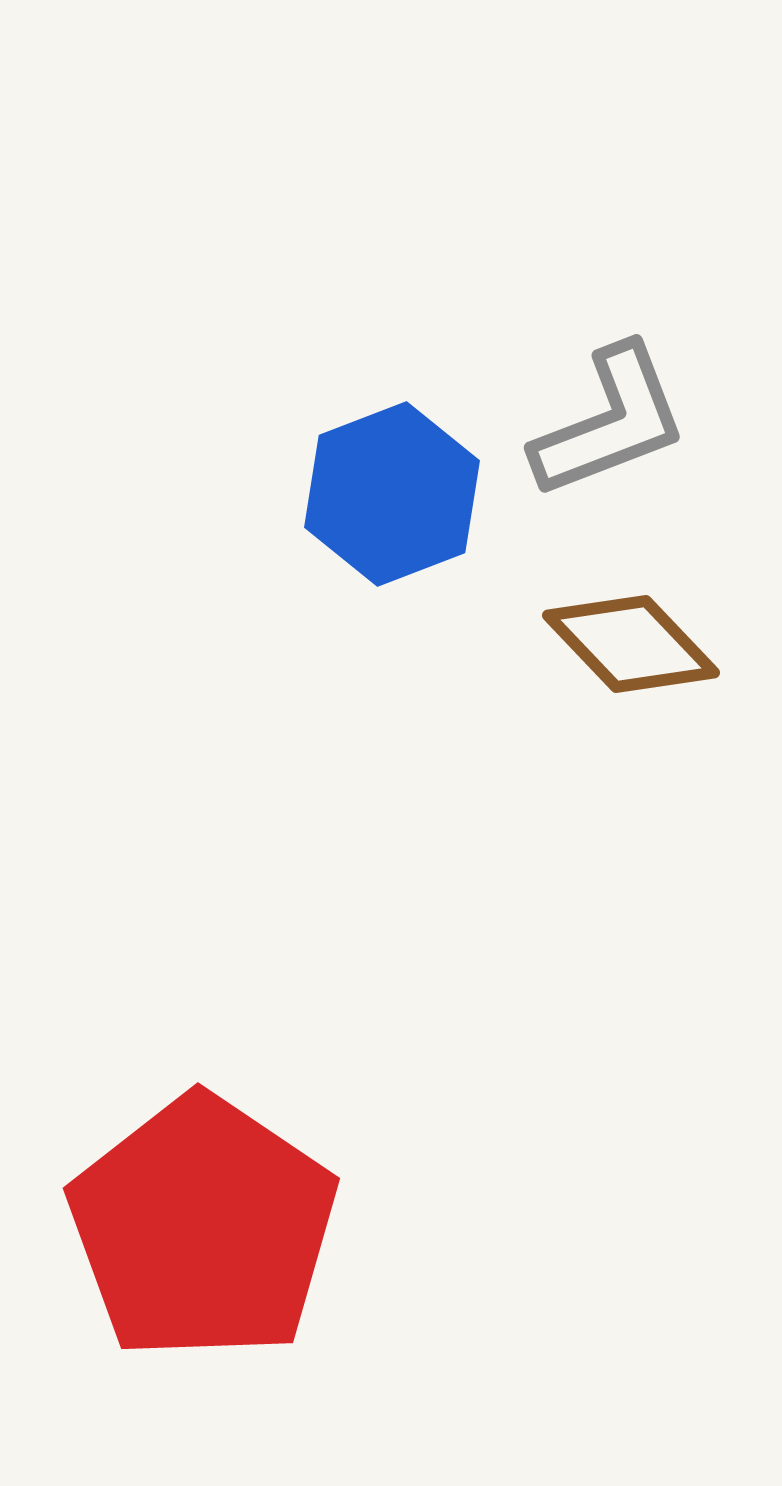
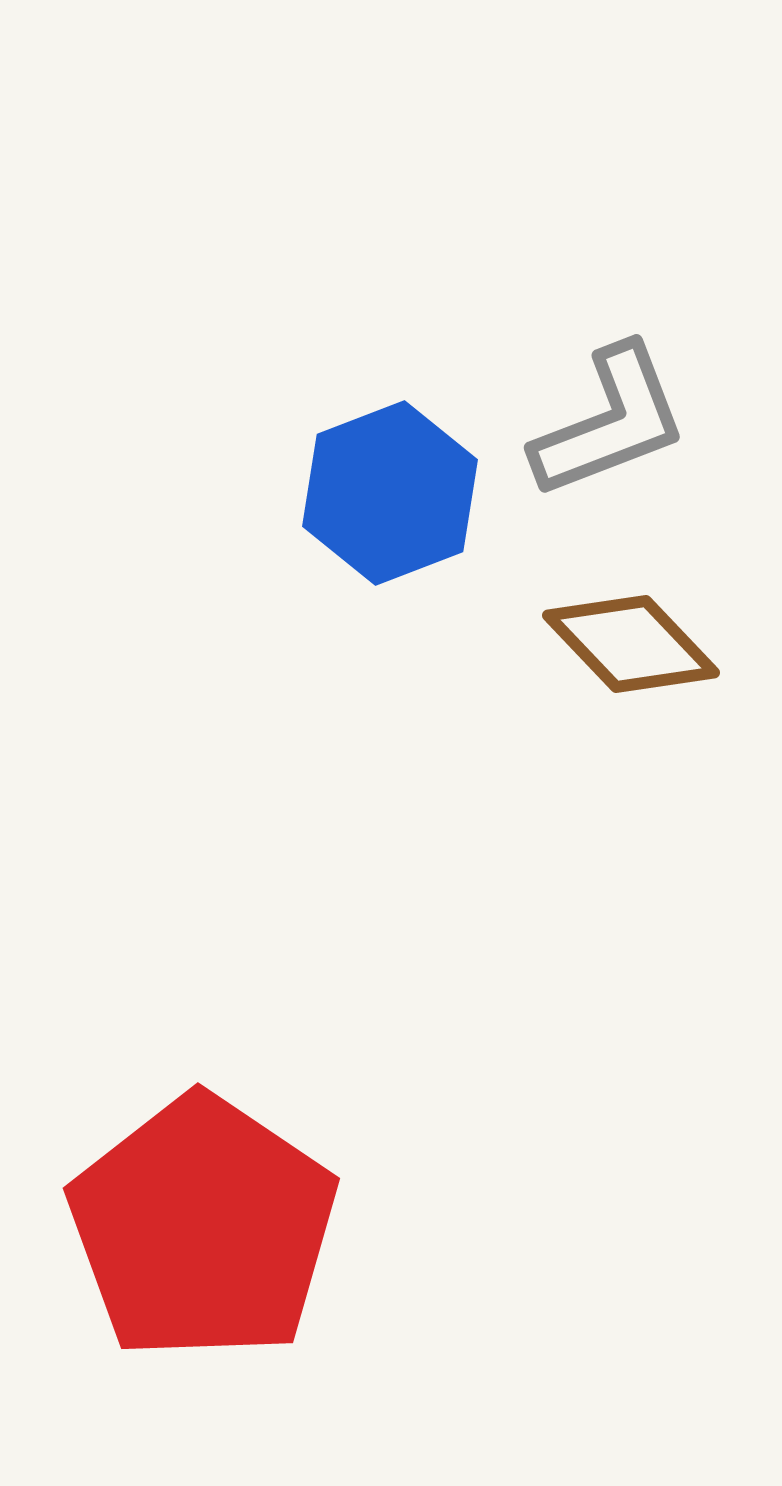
blue hexagon: moved 2 px left, 1 px up
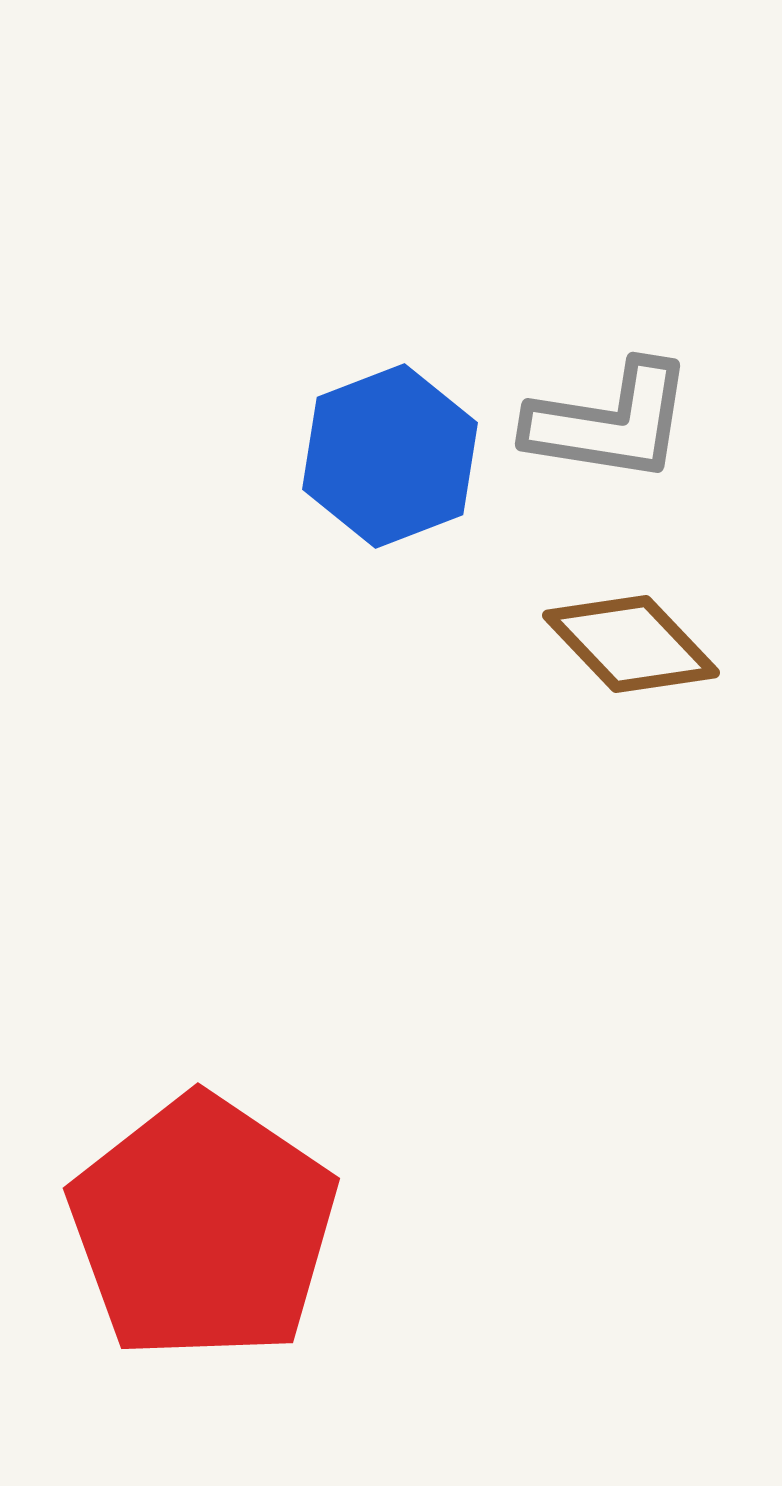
gray L-shape: rotated 30 degrees clockwise
blue hexagon: moved 37 px up
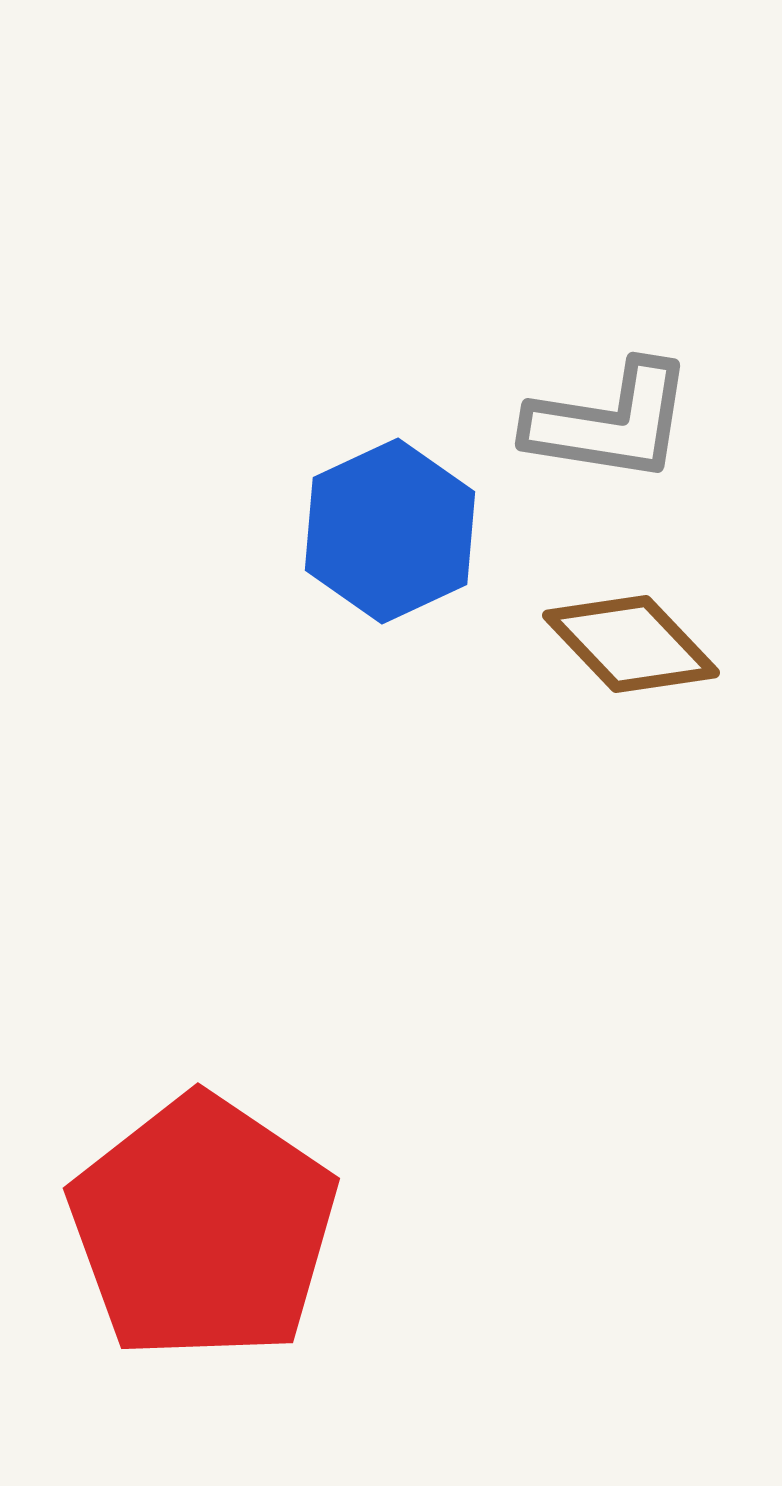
blue hexagon: moved 75 px down; rotated 4 degrees counterclockwise
